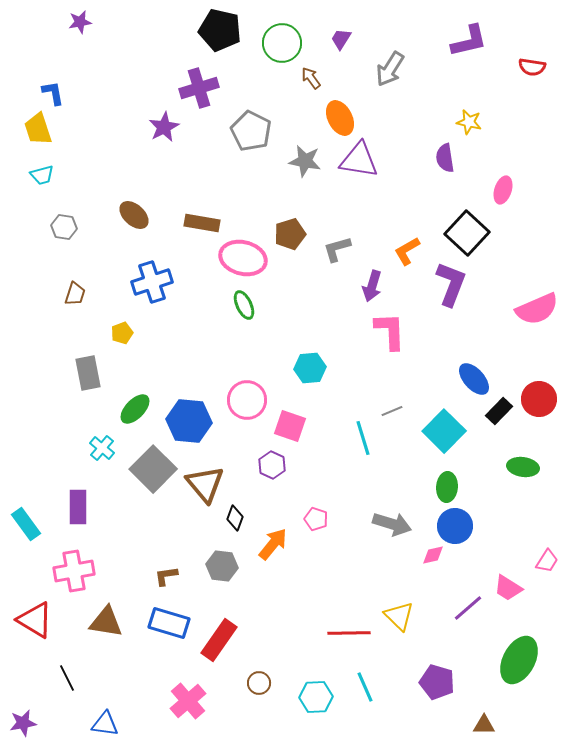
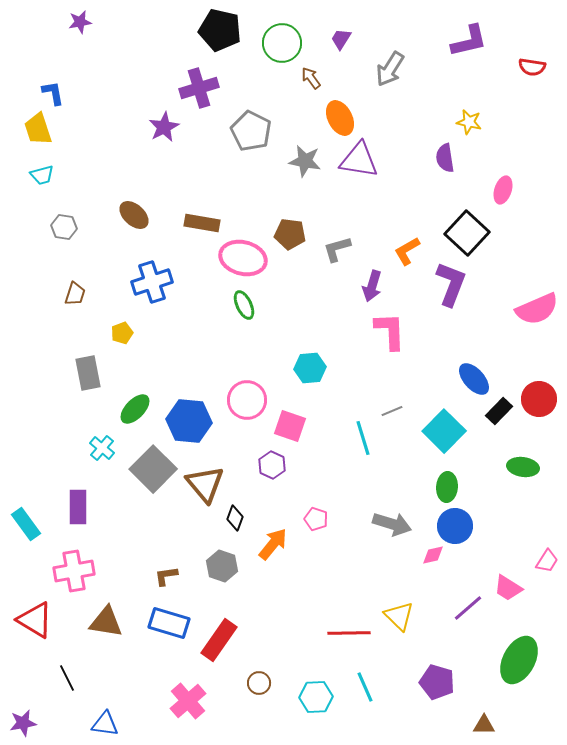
brown pentagon at (290, 234): rotated 24 degrees clockwise
gray hexagon at (222, 566): rotated 12 degrees clockwise
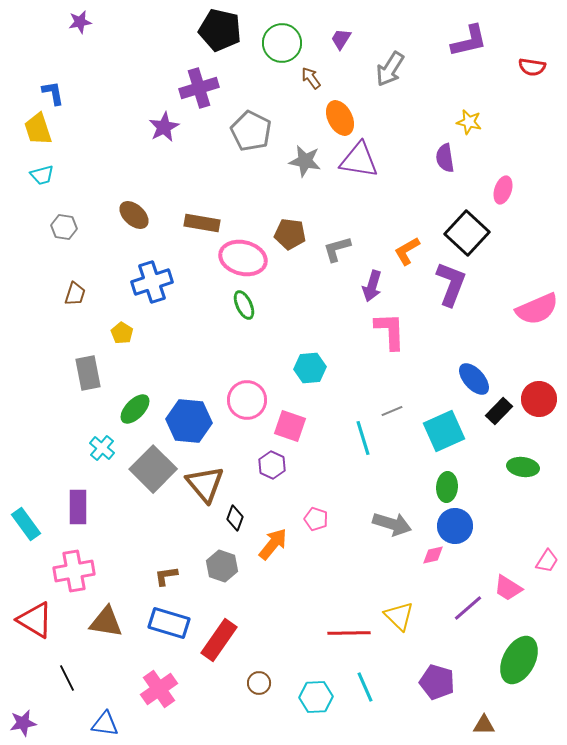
yellow pentagon at (122, 333): rotated 20 degrees counterclockwise
cyan square at (444, 431): rotated 21 degrees clockwise
pink cross at (188, 701): moved 29 px left, 12 px up; rotated 6 degrees clockwise
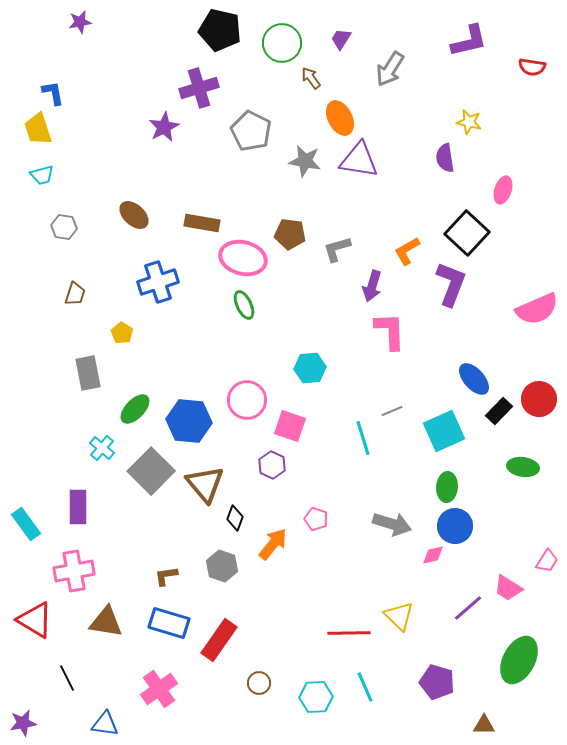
blue cross at (152, 282): moved 6 px right
gray square at (153, 469): moved 2 px left, 2 px down
